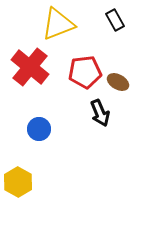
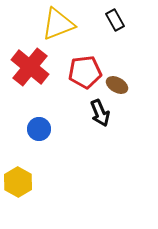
brown ellipse: moved 1 px left, 3 px down
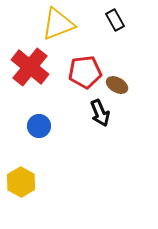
blue circle: moved 3 px up
yellow hexagon: moved 3 px right
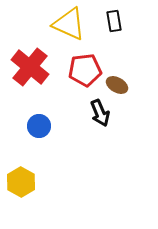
black rectangle: moved 1 px left, 1 px down; rotated 20 degrees clockwise
yellow triangle: moved 11 px right; rotated 45 degrees clockwise
red pentagon: moved 2 px up
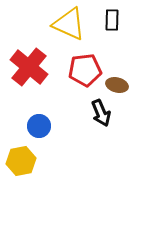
black rectangle: moved 2 px left, 1 px up; rotated 10 degrees clockwise
red cross: moved 1 px left
brown ellipse: rotated 15 degrees counterclockwise
black arrow: moved 1 px right
yellow hexagon: moved 21 px up; rotated 20 degrees clockwise
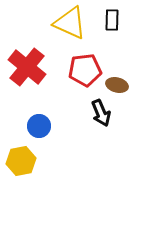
yellow triangle: moved 1 px right, 1 px up
red cross: moved 2 px left
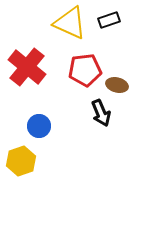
black rectangle: moved 3 px left; rotated 70 degrees clockwise
yellow hexagon: rotated 8 degrees counterclockwise
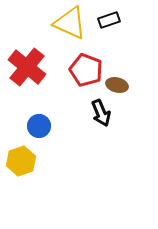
red pentagon: moved 1 px right; rotated 28 degrees clockwise
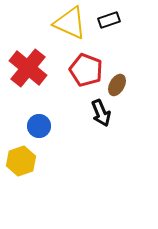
red cross: moved 1 px right, 1 px down
brown ellipse: rotated 75 degrees counterclockwise
